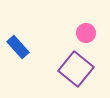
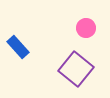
pink circle: moved 5 px up
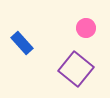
blue rectangle: moved 4 px right, 4 px up
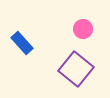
pink circle: moved 3 px left, 1 px down
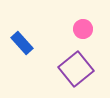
purple square: rotated 12 degrees clockwise
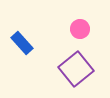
pink circle: moved 3 px left
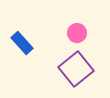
pink circle: moved 3 px left, 4 px down
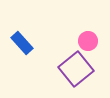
pink circle: moved 11 px right, 8 px down
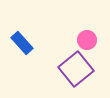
pink circle: moved 1 px left, 1 px up
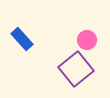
blue rectangle: moved 4 px up
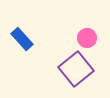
pink circle: moved 2 px up
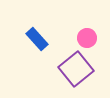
blue rectangle: moved 15 px right
